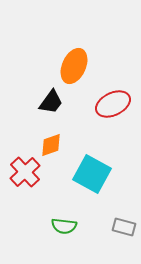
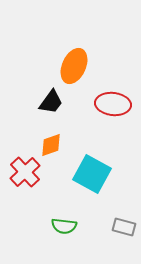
red ellipse: rotated 32 degrees clockwise
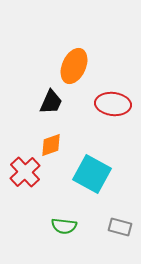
black trapezoid: rotated 12 degrees counterclockwise
gray rectangle: moved 4 px left
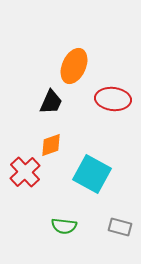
red ellipse: moved 5 px up
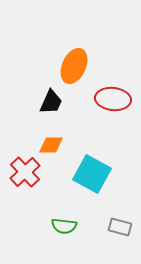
orange diamond: rotated 20 degrees clockwise
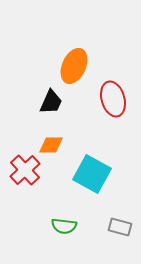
red ellipse: rotated 68 degrees clockwise
red cross: moved 2 px up
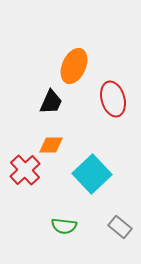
cyan square: rotated 18 degrees clockwise
gray rectangle: rotated 25 degrees clockwise
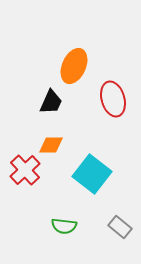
cyan square: rotated 9 degrees counterclockwise
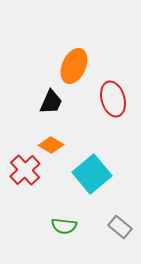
orange diamond: rotated 30 degrees clockwise
cyan square: rotated 12 degrees clockwise
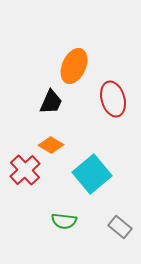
green semicircle: moved 5 px up
